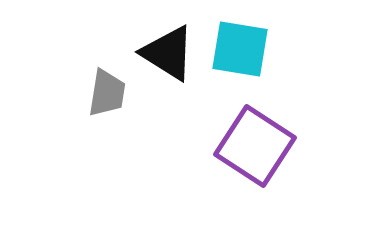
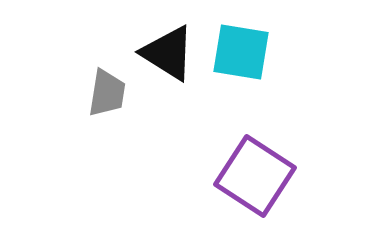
cyan square: moved 1 px right, 3 px down
purple square: moved 30 px down
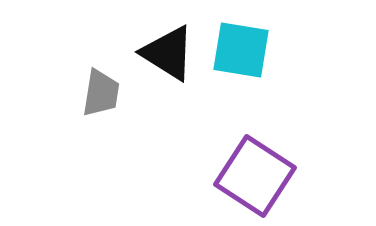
cyan square: moved 2 px up
gray trapezoid: moved 6 px left
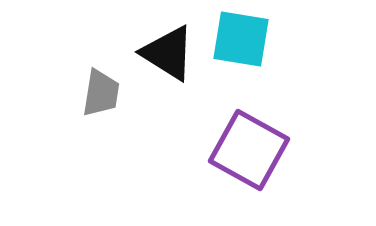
cyan square: moved 11 px up
purple square: moved 6 px left, 26 px up; rotated 4 degrees counterclockwise
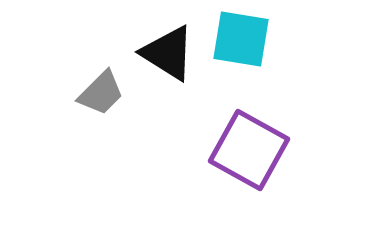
gray trapezoid: rotated 36 degrees clockwise
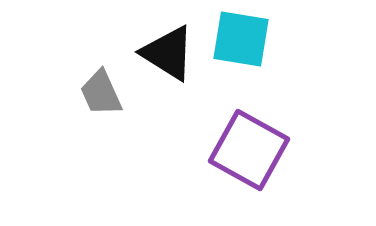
gray trapezoid: rotated 111 degrees clockwise
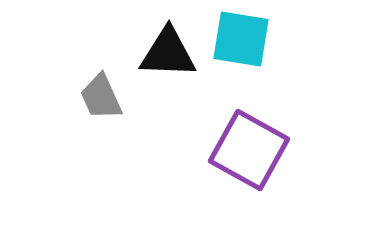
black triangle: rotated 30 degrees counterclockwise
gray trapezoid: moved 4 px down
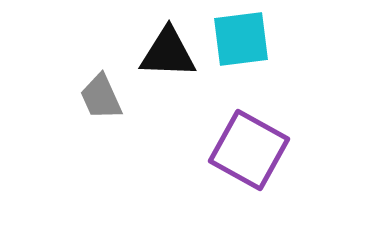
cyan square: rotated 16 degrees counterclockwise
